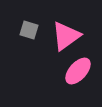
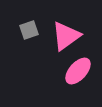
gray square: rotated 36 degrees counterclockwise
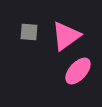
gray square: moved 2 px down; rotated 24 degrees clockwise
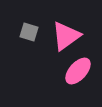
gray square: rotated 12 degrees clockwise
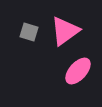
pink triangle: moved 1 px left, 5 px up
